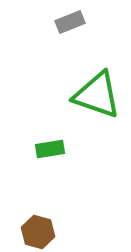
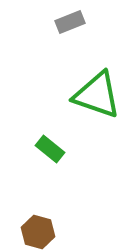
green rectangle: rotated 48 degrees clockwise
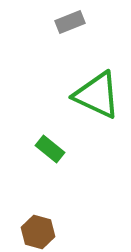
green triangle: rotated 6 degrees clockwise
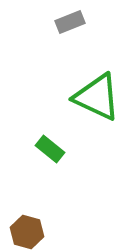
green triangle: moved 2 px down
brown hexagon: moved 11 px left
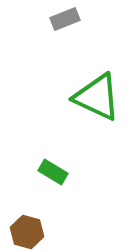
gray rectangle: moved 5 px left, 3 px up
green rectangle: moved 3 px right, 23 px down; rotated 8 degrees counterclockwise
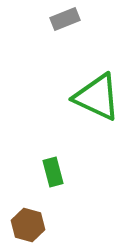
green rectangle: rotated 44 degrees clockwise
brown hexagon: moved 1 px right, 7 px up
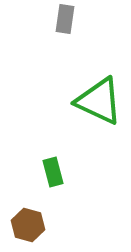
gray rectangle: rotated 60 degrees counterclockwise
green triangle: moved 2 px right, 4 px down
